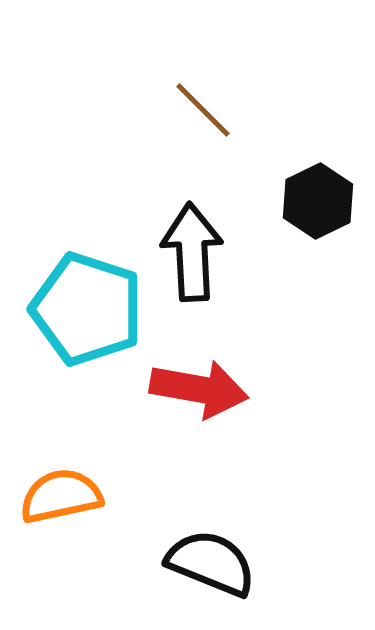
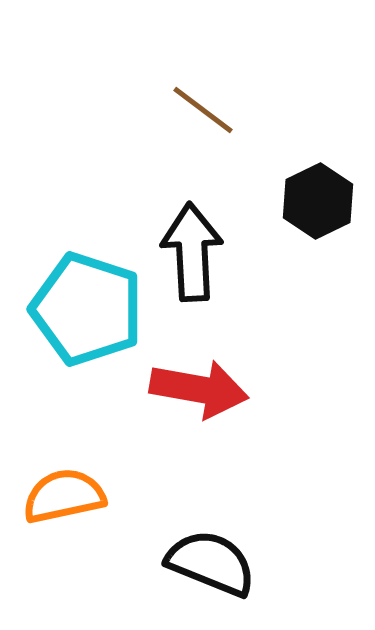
brown line: rotated 8 degrees counterclockwise
orange semicircle: moved 3 px right
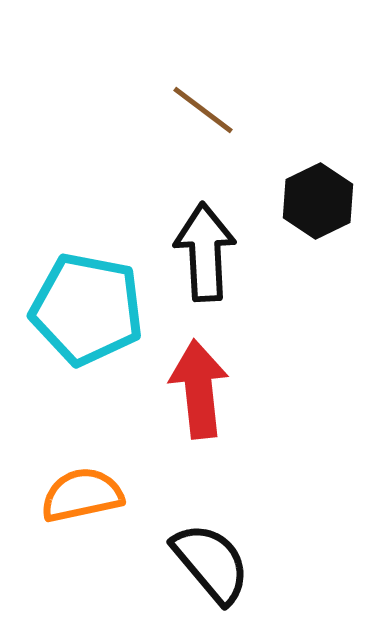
black arrow: moved 13 px right
cyan pentagon: rotated 7 degrees counterclockwise
red arrow: rotated 106 degrees counterclockwise
orange semicircle: moved 18 px right, 1 px up
black semicircle: rotated 28 degrees clockwise
